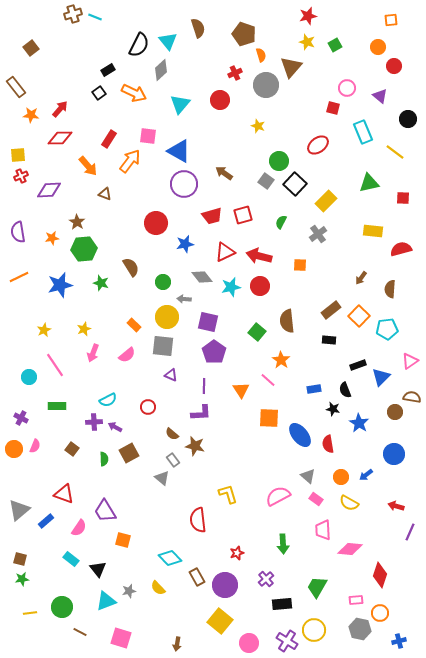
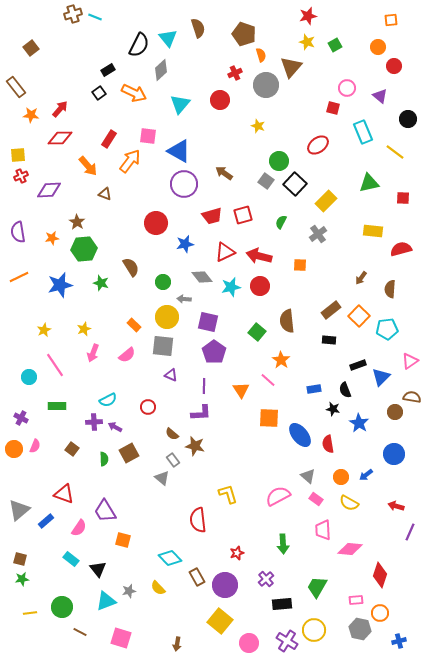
cyan triangle at (168, 41): moved 3 px up
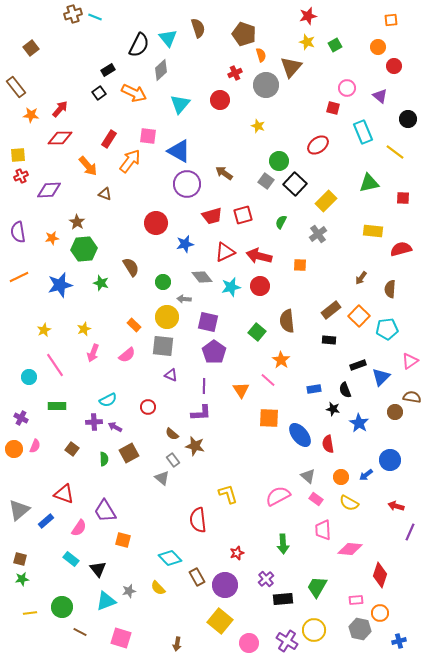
purple circle at (184, 184): moved 3 px right
blue circle at (394, 454): moved 4 px left, 6 px down
black rectangle at (282, 604): moved 1 px right, 5 px up
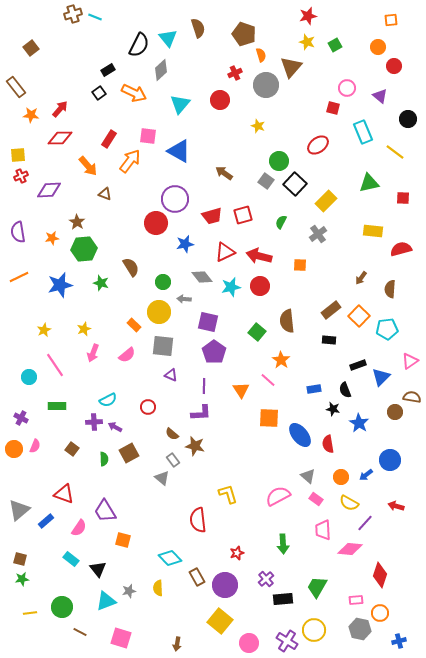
purple circle at (187, 184): moved 12 px left, 15 px down
yellow circle at (167, 317): moved 8 px left, 5 px up
purple line at (410, 532): moved 45 px left, 9 px up; rotated 18 degrees clockwise
yellow semicircle at (158, 588): rotated 42 degrees clockwise
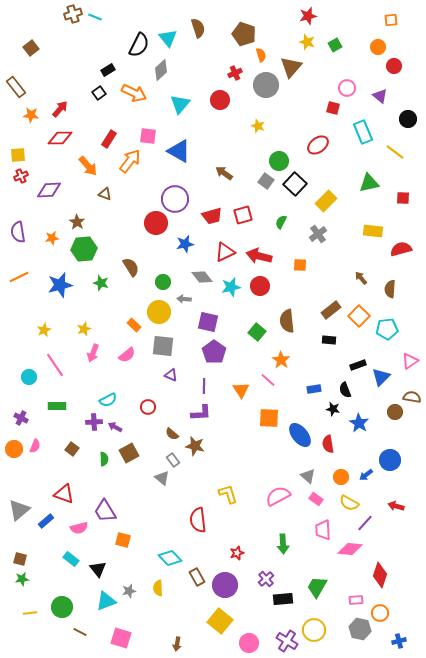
brown arrow at (361, 278): rotated 104 degrees clockwise
pink semicircle at (79, 528): rotated 42 degrees clockwise
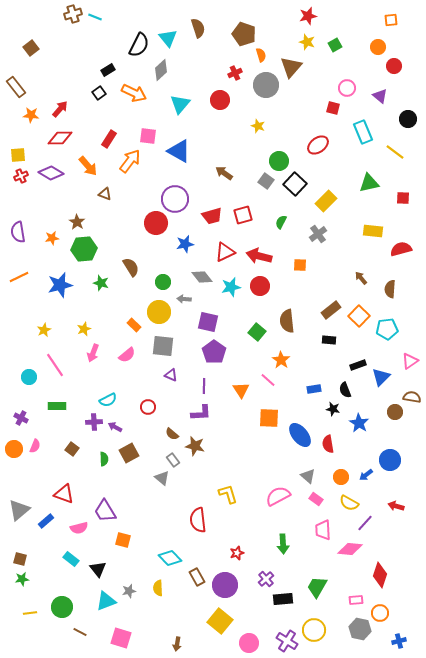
purple diamond at (49, 190): moved 2 px right, 17 px up; rotated 35 degrees clockwise
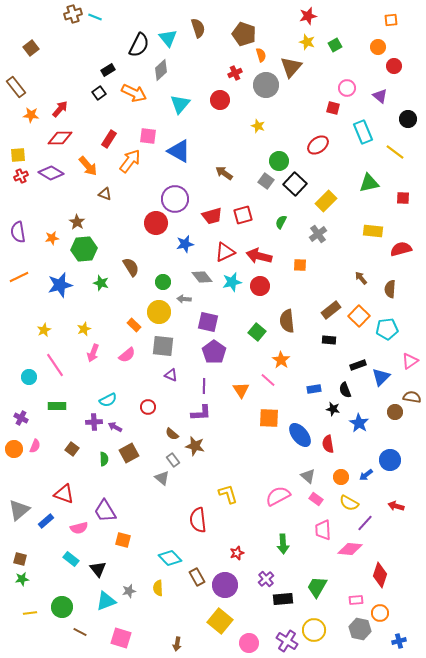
cyan star at (231, 287): moved 1 px right, 5 px up
